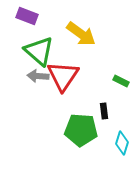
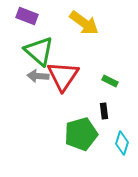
yellow arrow: moved 3 px right, 11 px up
green rectangle: moved 11 px left
green pentagon: moved 4 px down; rotated 20 degrees counterclockwise
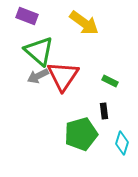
gray arrow: rotated 30 degrees counterclockwise
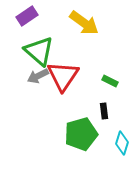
purple rectangle: rotated 55 degrees counterclockwise
